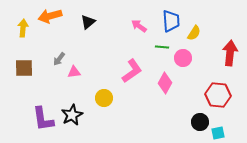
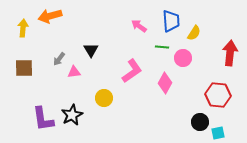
black triangle: moved 3 px right, 28 px down; rotated 21 degrees counterclockwise
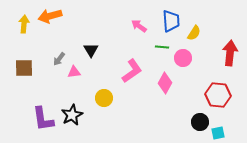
yellow arrow: moved 1 px right, 4 px up
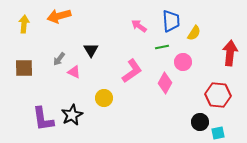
orange arrow: moved 9 px right
green line: rotated 16 degrees counterclockwise
pink circle: moved 4 px down
pink triangle: rotated 32 degrees clockwise
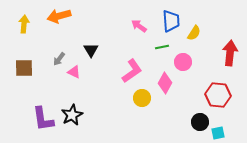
yellow circle: moved 38 px right
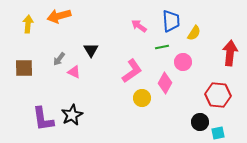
yellow arrow: moved 4 px right
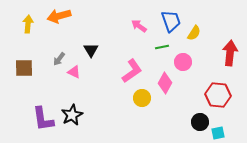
blue trapezoid: rotated 15 degrees counterclockwise
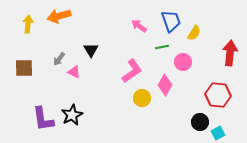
pink diamond: moved 2 px down
cyan square: rotated 16 degrees counterclockwise
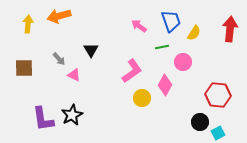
red arrow: moved 24 px up
gray arrow: rotated 80 degrees counterclockwise
pink triangle: moved 3 px down
